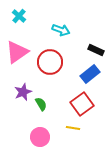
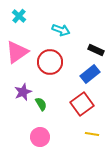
yellow line: moved 19 px right, 6 px down
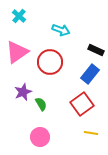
blue rectangle: rotated 12 degrees counterclockwise
yellow line: moved 1 px left, 1 px up
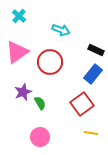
blue rectangle: moved 3 px right
green semicircle: moved 1 px left, 1 px up
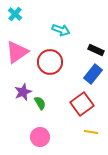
cyan cross: moved 4 px left, 2 px up
yellow line: moved 1 px up
